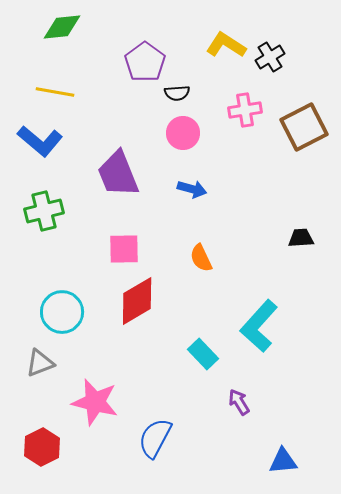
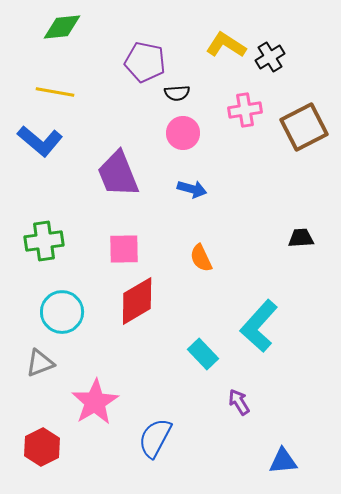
purple pentagon: rotated 24 degrees counterclockwise
green cross: moved 30 px down; rotated 6 degrees clockwise
pink star: rotated 27 degrees clockwise
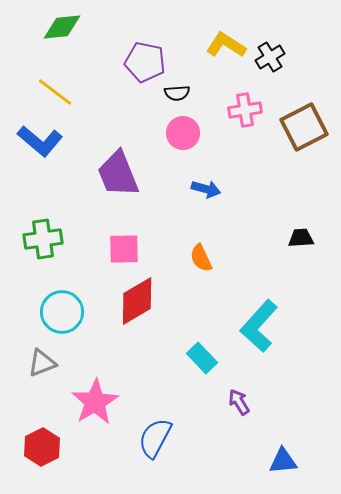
yellow line: rotated 27 degrees clockwise
blue arrow: moved 14 px right
green cross: moved 1 px left, 2 px up
cyan rectangle: moved 1 px left, 4 px down
gray triangle: moved 2 px right
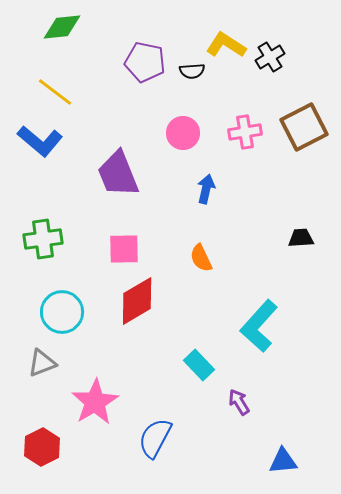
black semicircle: moved 15 px right, 22 px up
pink cross: moved 22 px down
blue arrow: rotated 92 degrees counterclockwise
cyan rectangle: moved 3 px left, 7 px down
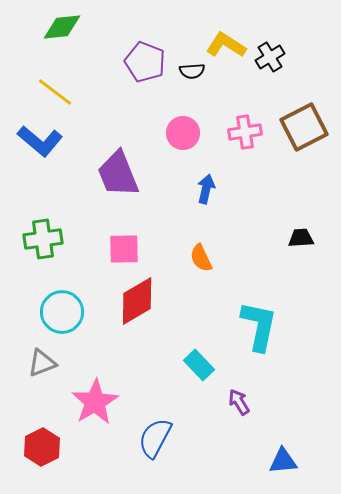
purple pentagon: rotated 9 degrees clockwise
cyan L-shape: rotated 150 degrees clockwise
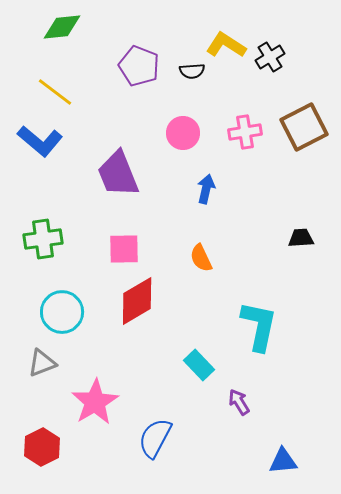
purple pentagon: moved 6 px left, 4 px down
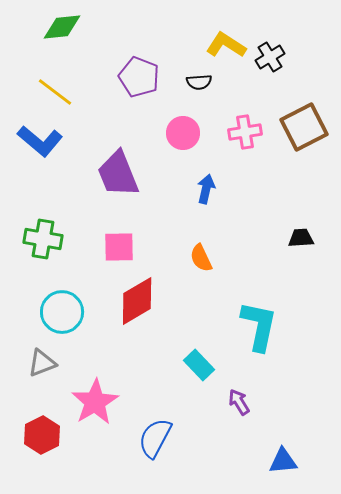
purple pentagon: moved 11 px down
black semicircle: moved 7 px right, 11 px down
green cross: rotated 18 degrees clockwise
pink square: moved 5 px left, 2 px up
red hexagon: moved 12 px up
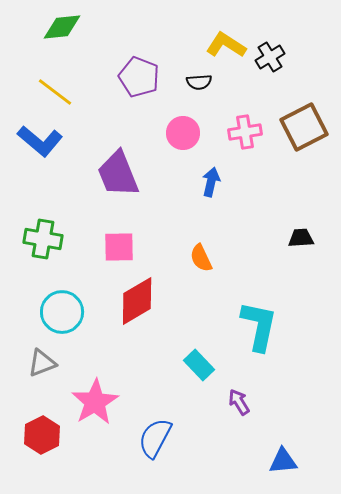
blue arrow: moved 5 px right, 7 px up
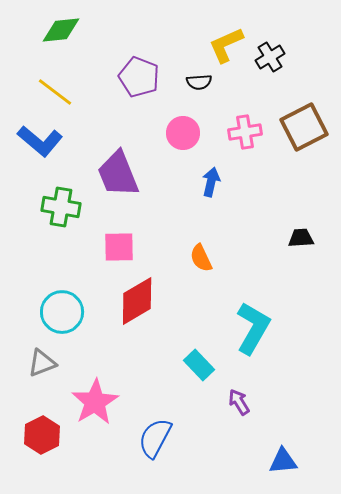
green diamond: moved 1 px left, 3 px down
yellow L-shape: rotated 57 degrees counterclockwise
green cross: moved 18 px right, 32 px up
cyan L-shape: moved 6 px left, 2 px down; rotated 18 degrees clockwise
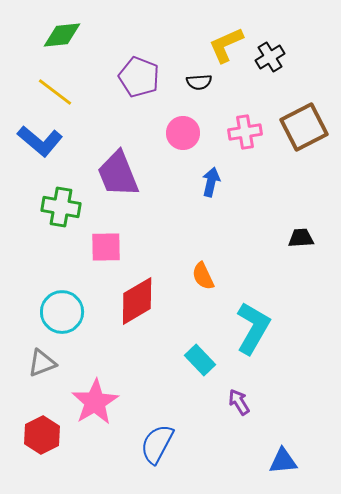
green diamond: moved 1 px right, 5 px down
pink square: moved 13 px left
orange semicircle: moved 2 px right, 18 px down
cyan rectangle: moved 1 px right, 5 px up
blue semicircle: moved 2 px right, 6 px down
